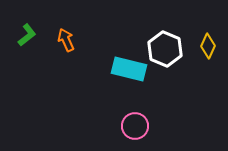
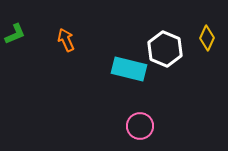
green L-shape: moved 12 px left, 1 px up; rotated 15 degrees clockwise
yellow diamond: moved 1 px left, 8 px up
pink circle: moved 5 px right
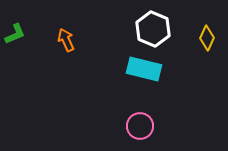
white hexagon: moved 12 px left, 20 px up
cyan rectangle: moved 15 px right
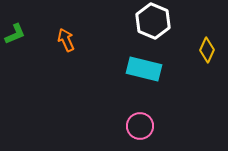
white hexagon: moved 8 px up
yellow diamond: moved 12 px down
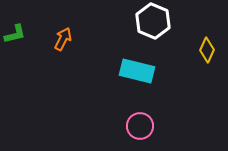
green L-shape: rotated 10 degrees clockwise
orange arrow: moved 3 px left, 1 px up; rotated 50 degrees clockwise
cyan rectangle: moved 7 px left, 2 px down
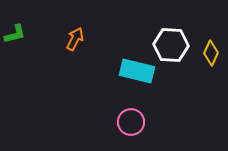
white hexagon: moved 18 px right, 24 px down; rotated 20 degrees counterclockwise
orange arrow: moved 12 px right
yellow diamond: moved 4 px right, 3 px down
pink circle: moved 9 px left, 4 px up
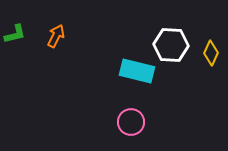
orange arrow: moved 19 px left, 3 px up
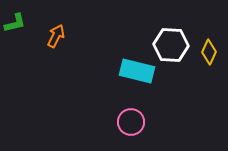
green L-shape: moved 11 px up
yellow diamond: moved 2 px left, 1 px up
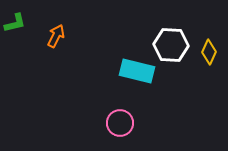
pink circle: moved 11 px left, 1 px down
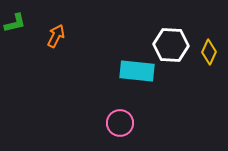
cyan rectangle: rotated 8 degrees counterclockwise
